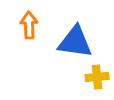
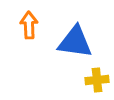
yellow cross: moved 3 px down
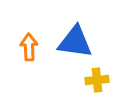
orange arrow: moved 22 px down
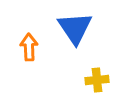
blue triangle: moved 14 px up; rotated 48 degrees clockwise
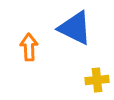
blue triangle: rotated 30 degrees counterclockwise
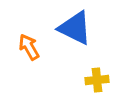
orange arrow: rotated 28 degrees counterclockwise
